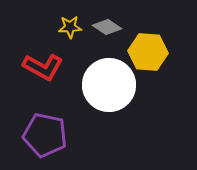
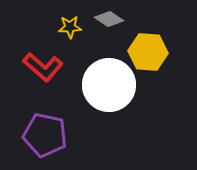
gray diamond: moved 2 px right, 8 px up
red L-shape: rotated 12 degrees clockwise
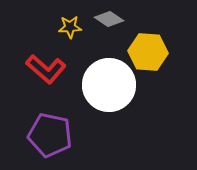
red L-shape: moved 3 px right, 2 px down
purple pentagon: moved 5 px right
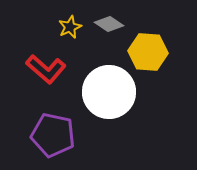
gray diamond: moved 5 px down
yellow star: rotated 20 degrees counterclockwise
white circle: moved 7 px down
purple pentagon: moved 3 px right
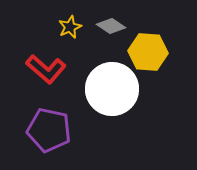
gray diamond: moved 2 px right, 2 px down
white circle: moved 3 px right, 3 px up
purple pentagon: moved 4 px left, 5 px up
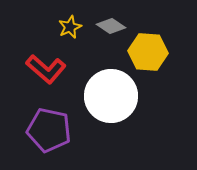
white circle: moved 1 px left, 7 px down
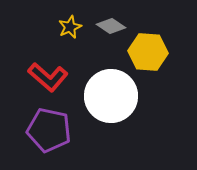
red L-shape: moved 2 px right, 8 px down
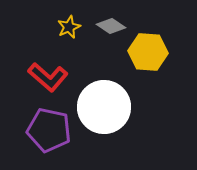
yellow star: moved 1 px left
white circle: moved 7 px left, 11 px down
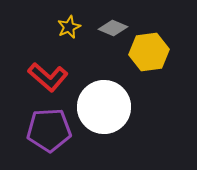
gray diamond: moved 2 px right, 2 px down; rotated 12 degrees counterclockwise
yellow hexagon: moved 1 px right; rotated 12 degrees counterclockwise
purple pentagon: rotated 15 degrees counterclockwise
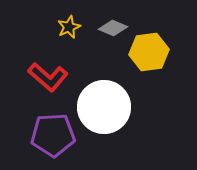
purple pentagon: moved 4 px right, 5 px down
